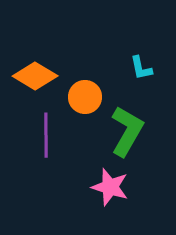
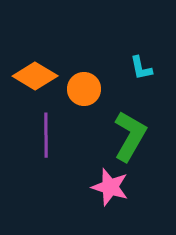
orange circle: moved 1 px left, 8 px up
green L-shape: moved 3 px right, 5 px down
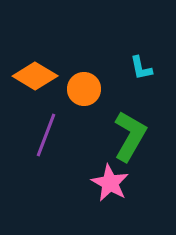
purple line: rotated 21 degrees clockwise
pink star: moved 4 px up; rotated 12 degrees clockwise
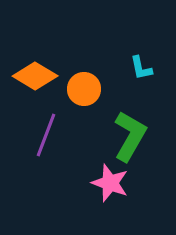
pink star: rotated 9 degrees counterclockwise
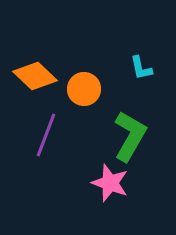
orange diamond: rotated 12 degrees clockwise
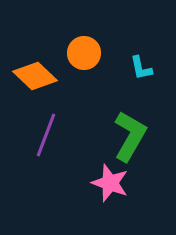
orange circle: moved 36 px up
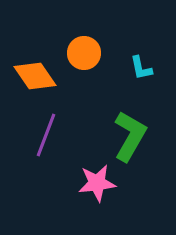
orange diamond: rotated 12 degrees clockwise
pink star: moved 13 px left; rotated 27 degrees counterclockwise
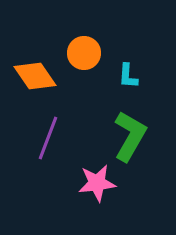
cyan L-shape: moved 13 px left, 8 px down; rotated 16 degrees clockwise
purple line: moved 2 px right, 3 px down
